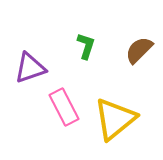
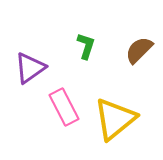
purple triangle: rotated 16 degrees counterclockwise
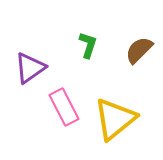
green L-shape: moved 2 px right, 1 px up
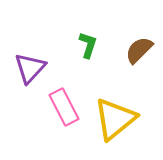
purple triangle: rotated 12 degrees counterclockwise
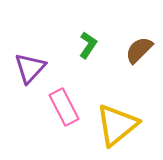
green L-shape: rotated 16 degrees clockwise
yellow triangle: moved 2 px right, 6 px down
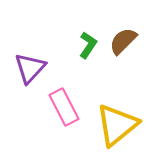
brown semicircle: moved 16 px left, 9 px up
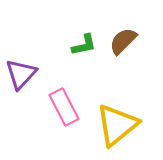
green L-shape: moved 4 px left; rotated 44 degrees clockwise
purple triangle: moved 9 px left, 6 px down
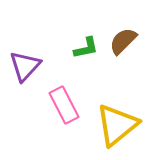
green L-shape: moved 2 px right, 3 px down
purple triangle: moved 4 px right, 8 px up
pink rectangle: moved 2 px up
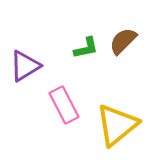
purple triangle: rotated 16 degrees clockwise
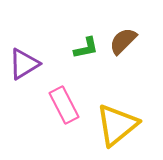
purple triangle: moved 1 px left, 2 px up
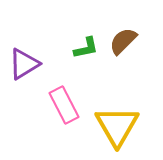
yellow triangle: moved 1 px down; rotated 21 degrees counterclockwise
